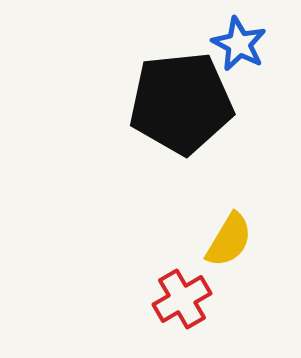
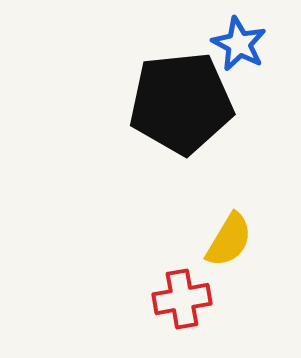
red cross: rotated 20 degrees clockwise
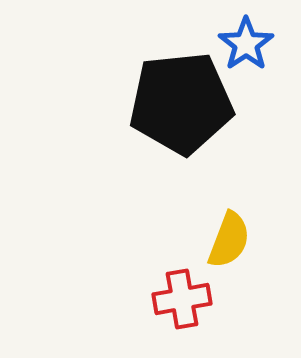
blue star: moved 7 px right; rotated 10 degrees clockwise
yellow semicircle: rotated 10 degrees counterclockwise
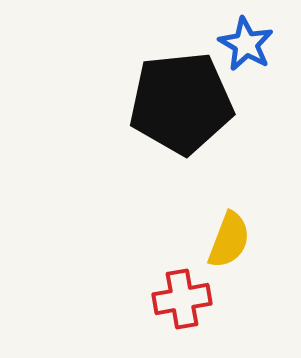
blue star: rotated 8 degrees counterclockwise
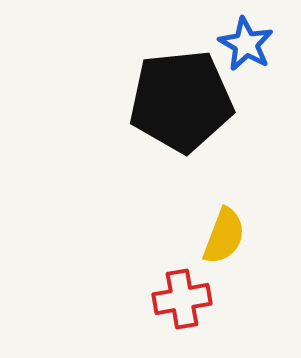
black pentagon: moved 2 px up
yellow semicircle: moved 5 px left, 4 px up
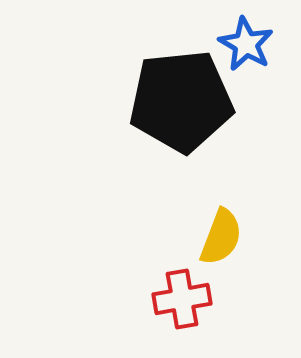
yellow semicircle: moved 3 px left, 1 px down
